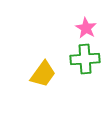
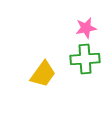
pink star: rotated 30 degrees clockwise
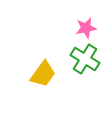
green cross: rotated 36 degrees clockwise
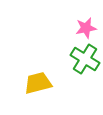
yellow trapezoid: moved 5 px left, 9 px down; rotated 140 degrees counterclockwise
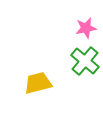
green cross: moved 2 px down; rotated 8 degrees clockwise
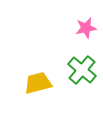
green cross: moved 3 px left, 9 px down
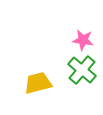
pink star: moved 3 px left, 12 px down; rotated 20 degrees clockwise
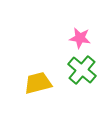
pink star: moved 3 px left, 2 px up
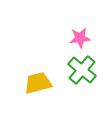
pink star: rotated 15 degrees counterclockwise
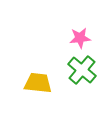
yellow trapezoid: rotated 20 degrees clockwise
